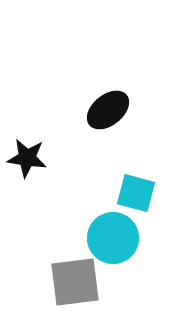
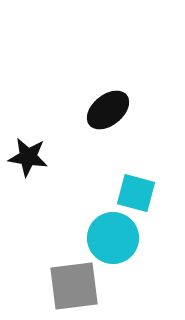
black star: moved 1 px right, 1 px up
gray square: moved 1 px left, 4 px down
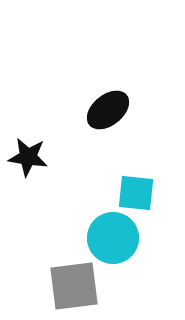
cyan square: rotated 9 degrees counterclockwise
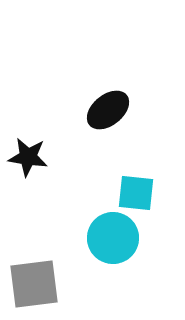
gray square: moved 40 px left, 2 px up
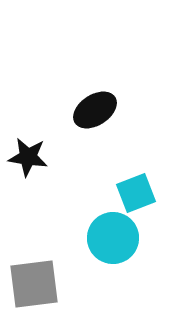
black ellipse: moved 13 px left; rotated 6 degrees clockwise
cyan square: rotated 27 degrees counterclockwise
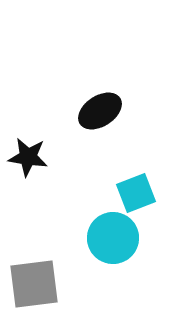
black ellipse: moved 5 px right, 1 px down
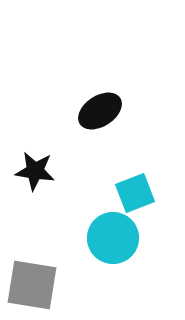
black star: moved 7 px right, 14 px down
cyan square: moved 1 px left
gray square: moved 2 px left, 1 px down; rotated 16 degrees clockwise
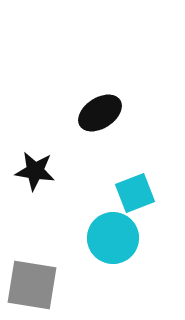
black ellipse: moved 2 px down
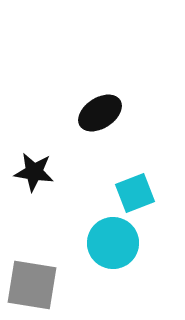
black star: moved 1 px left, 1 px down
cyan circle: moved 5 px down
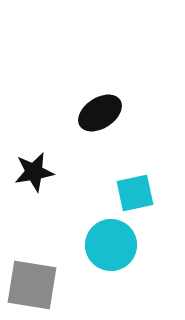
black star: rotated 18 degrees counterclockwise
cyan square: rotated 9 degrees clockwise
cyan circle: moved 2 px left, 2 px down
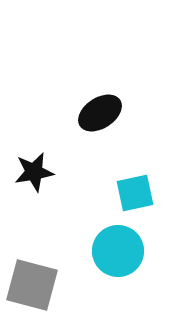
cyan circle: moved 7 px right, 6 px down
gray square: rotated 6 degrees clockwise
